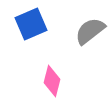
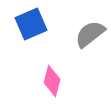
gray semicircle: moved 3 px down
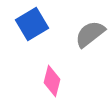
blue square: moved 1 px right; rotated 8 degrees counterclockwise
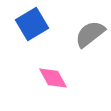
pink diamond: moved 1 px right, 3 px up; rotated 44 degrees counterclockwise
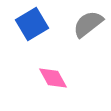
gray semicircle: moved 2 px left, 10 px up
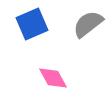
blue square: rotated 8 degrees clockwise
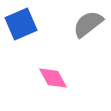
blue square: moved 11 px left
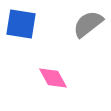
blue square: rotated 32 degrees clockwise
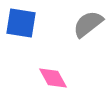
blue square: moved 1 px up
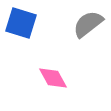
blue square: rotated 8 degrees clockwise
